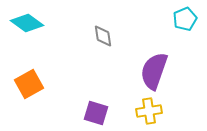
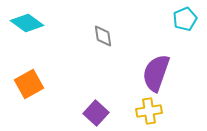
purple semicircle: moved 2 px right, 2 px down
purple square: rotated 25 degrees clockwise
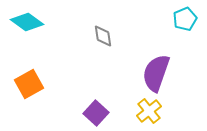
cyan diamond: moved 1 px up
yellow cross: rotated 30 degrees counterclockwise
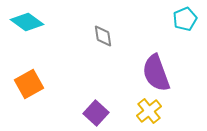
purple semicircle: rotated 39 degrees counterclockwise
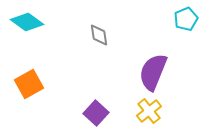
cyan pentagon: moved 1 px right
gray diamond: moved 4 px left, 1 px up
purple semicircle: moved 3 px left, 1 px up; rotated 42 degrees clockwise
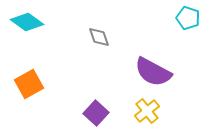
cyan pentagon: moved 2 px right, 1 px up; rotated 30 degrees counterclockwise
gray diamond: moved 2 px down; rotated 10 degrees counterclockwise
purple semicircle: rotated 84 degrees counterclockwise
yellow cross: moved 2 px left
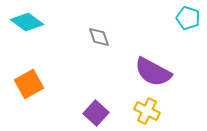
yellow cross: rotated 25 degrees counterclockwise
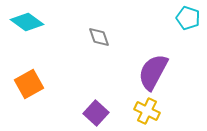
purple semicircle: rotated 90 degrees clockwise
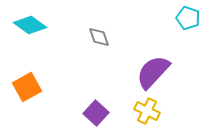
cyan diamond: moved 3 px right, 3 px down
purple semicircle: rotated 15 degrees clockwise
orange square: moved 2 px left, 3 px down
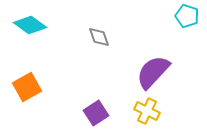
cyan pentagon: moved 1 px left, 2 px up
purple square: rotated 15 degrees clockwise
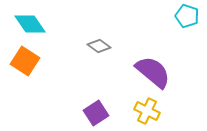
cyan diamond: moved 1 px up; rotated 20 degrees clockwise
gray diamond: moved 9 px down; rotated 35 degrees counterclockwise
purple semicircle: rotated 87 degrees clockwise
orange square: moved 2 px left, 26 px up; rotated 28 degrees counterclockwise
